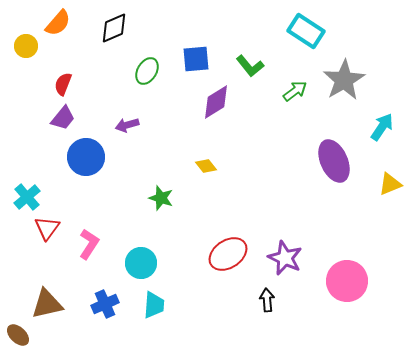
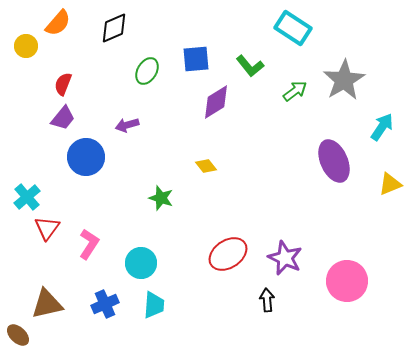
cyan rectangle: moved 13 px left, 3 px up
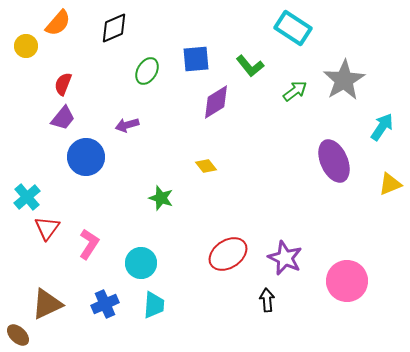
brown triangle: rotated 12 degrees counterclockwise
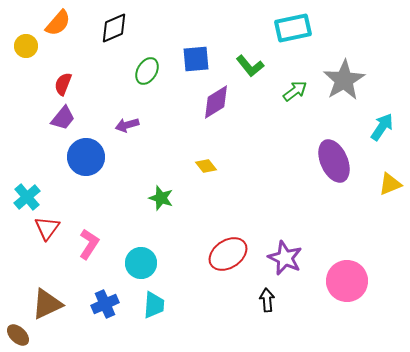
cyan rectangle: rotated 45 degrees counterclockwise
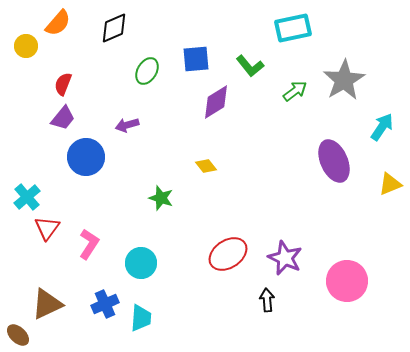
cyan trapezoid: moved 13 px left, 13 px down
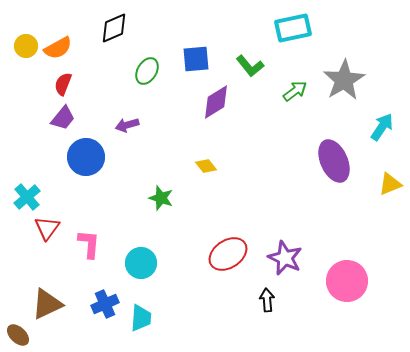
orange semicircle: moved 25 px down; rotated 20 degrees clockwise
pink L-shape: rotated 28 degrees counterclockwise
